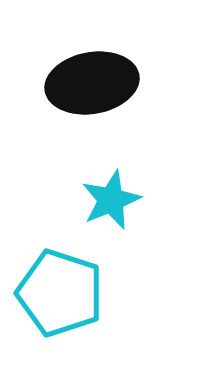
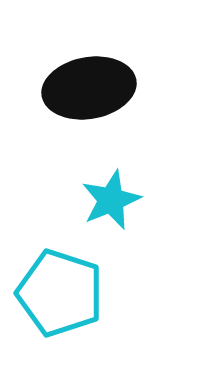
black ellipse: moved 3 px left, 5 px down
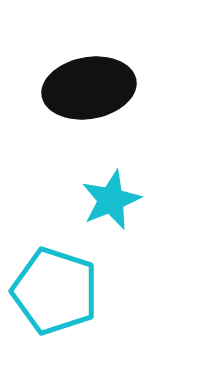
cyan pentagon: moved 5 px left, 2 px up
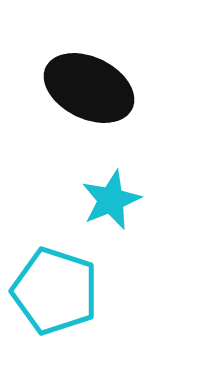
black ellipse: rotated 36 degrees clockwise
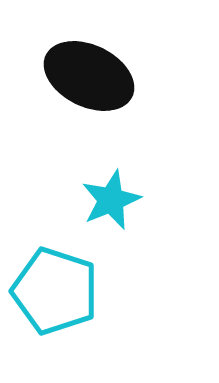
black ellipse: moved 12 px up
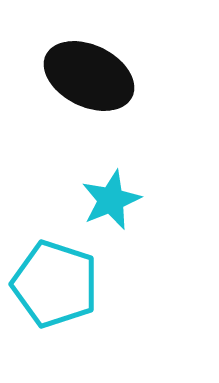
cyan pentagon: moved 7 px up
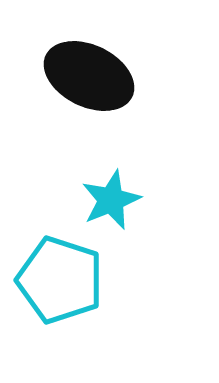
cyan pentagon: moved 5 px right, 4 px up
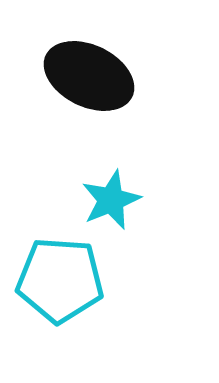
cyan pentagon: rotated 14 degrees counterclockwise
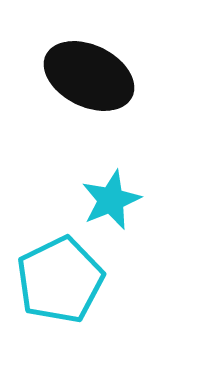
cyan pentagon: rotated 30 degrees counterclockwise
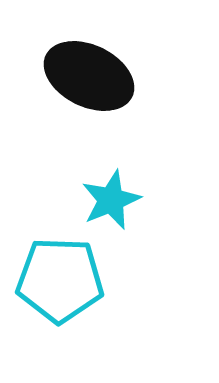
cyan pentagon: rotated 28 degrees clockwise
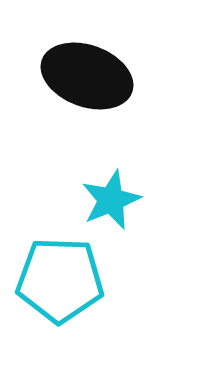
black ellipse: moved 2 px left; rotated 6 degrees counterclockwise
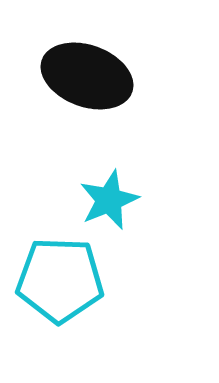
cyan star: moved 2 px left
